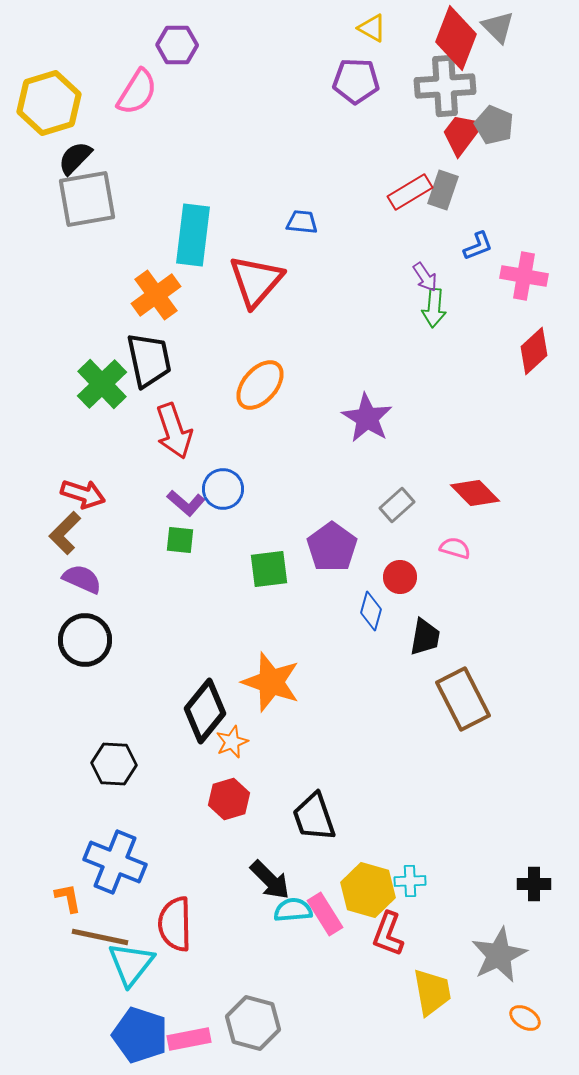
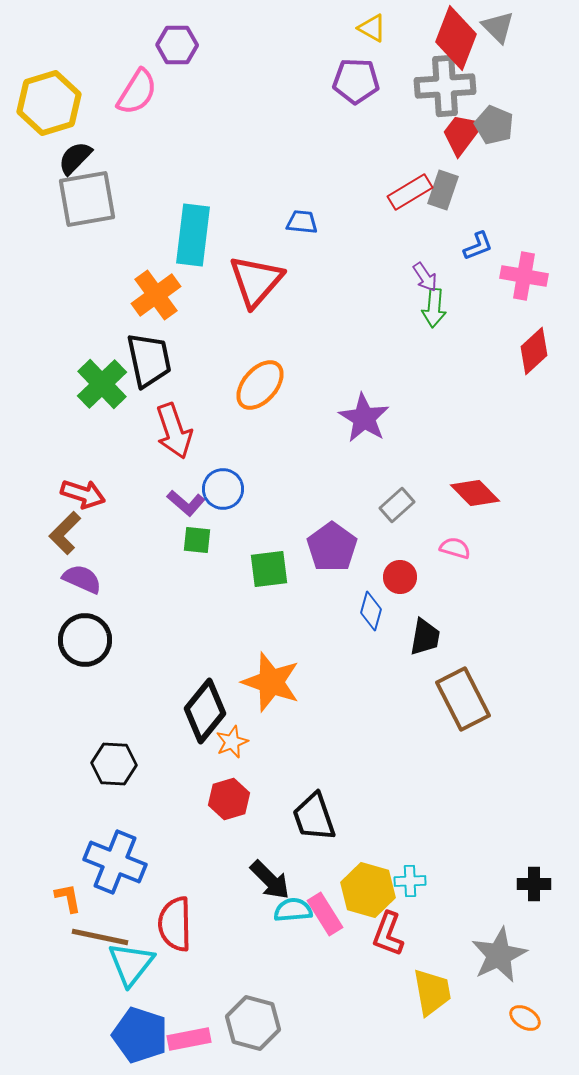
purple star at (367, 418): moved 3 px left
green square at (180, 540): moved 17 px right
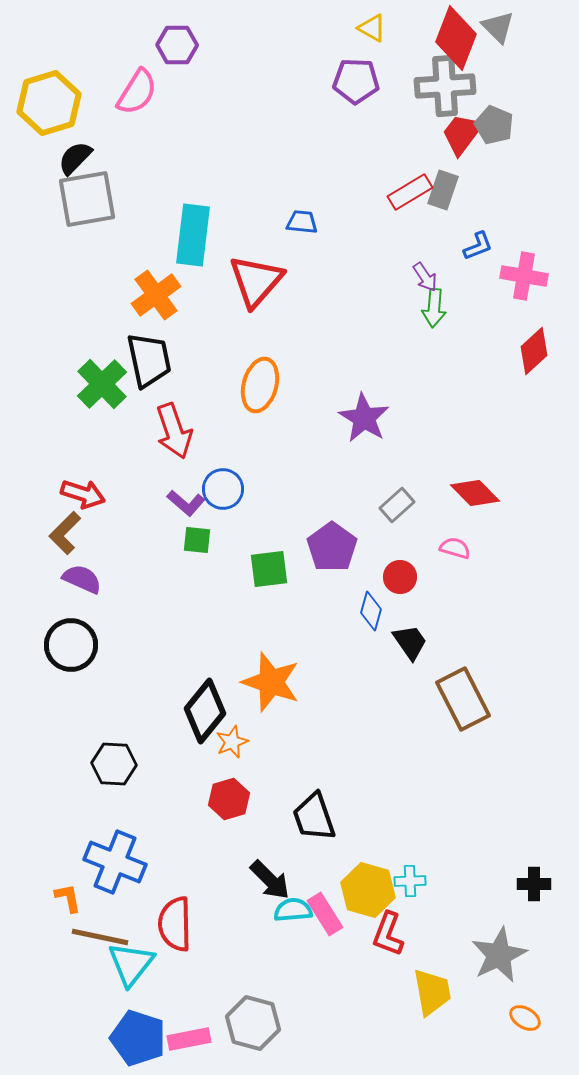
orange ellipse at (260, 385): rotated 26 degrees counterclockwise
black trapezoid at (425, 637): moved 15 px left, 5 px down; rotated 45 degrees counterclockwise
black circle at (85, 640): moved 14 px left, 5 px down
blue pentagon at (140, 1035): moved 2 px left, 3 px down
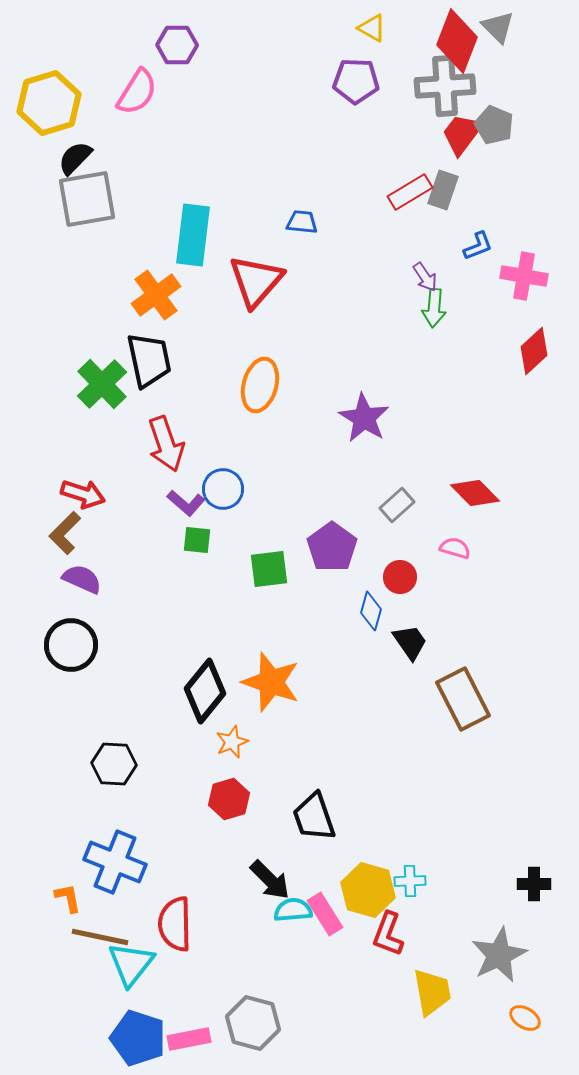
red diamond at (456, 38): moved 1 px right, 3 px down
red arrow at (174, 431): moved 8 px left, 13 px down
black diamond at (205, 711): moved 20 px up
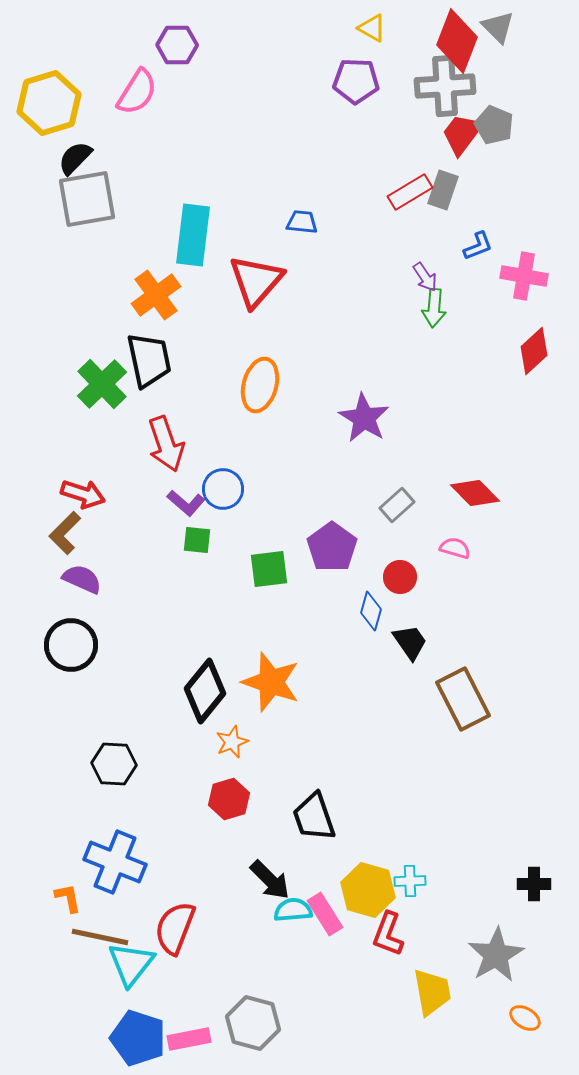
red semicircle at (175, 924): moved 4 px down; rotated 22 degrees clockwise
gray star at (499, 955): moved 3 px left; rotated 4 degrees counterclockwise
